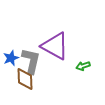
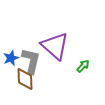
purple triangle: rotated 12 degrees clockwise
green arrow: rotated 152 degrees clockwise
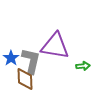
purple triangle: rotated 32 degrees counterclockwise
blue star: rotated 14 degrees counterclockwise
green arrow: rotated 40 degrees clockwise
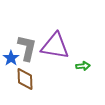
gray L-shape: moved 4 px left, 13 px up
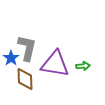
purple triangle: moved 18 px down
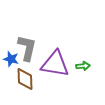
blue star: moved 1 px down; rotated 21 degrees counterclockwise
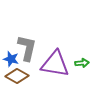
green arrow: moved 1 px left, 3 px up
brown diamond: moved 8 px left, 3 px up; rotated 60 degrees counterclockwise
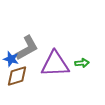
gray L-shape: rotated 48 degrees clockwise
purple triangle: rotated 12 degrees counterclockwise
brown diamond: rotated 45 degrees counterclockwise
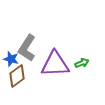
gray L-shape: rotated 152 degrees clockwise
green arrow: rotated 16 degrees counterclockwise
brown diamond: rotated 20 degrees counterclockwise
